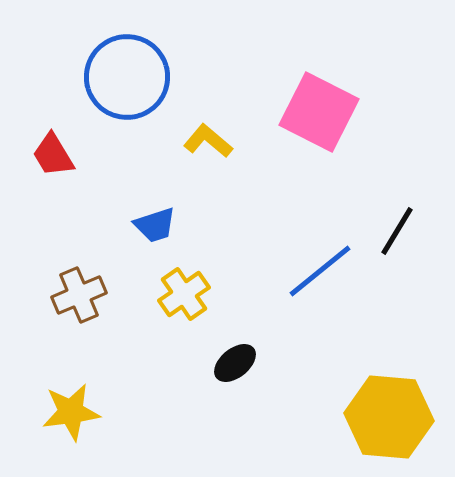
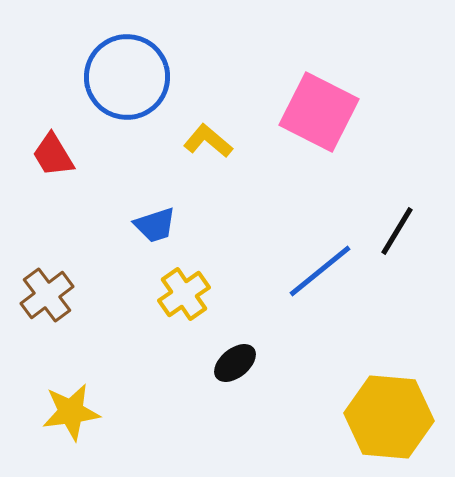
brown cross: moved 32 px left; rotated 14 degrees counterclockwise
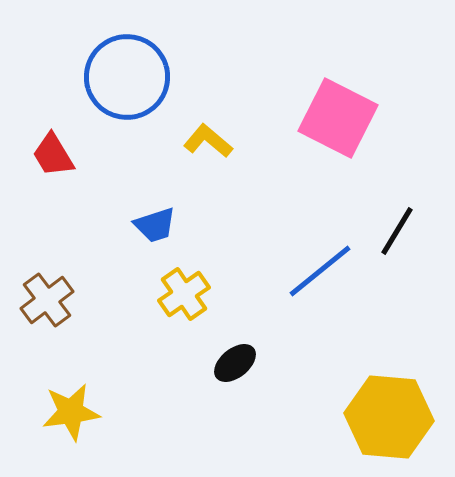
pink square: moved 19 px right, 6 px down
brown cross: moved 5 px down
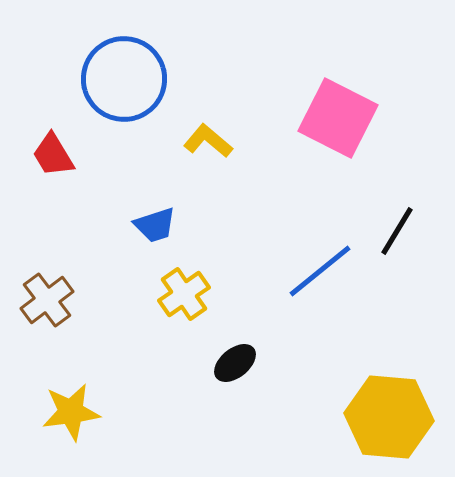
blue circle: moved 3 px left, 2 px down
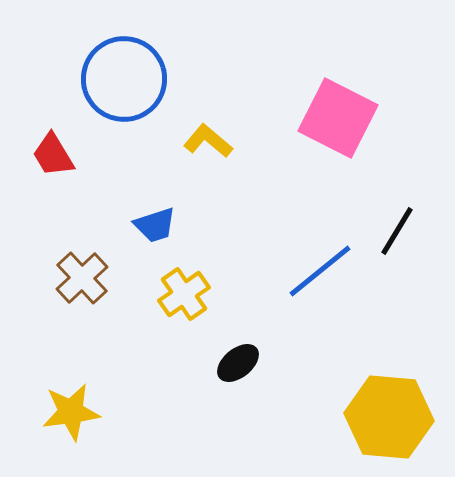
brown cross: moved 35 px right, 22 px up; rotated 6 degrees counterclockwise
black ellipse: moved 3 px right
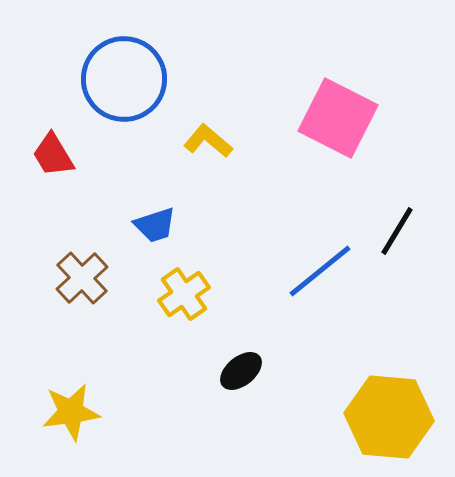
black ellipse: moved 3 px right, 8 px down
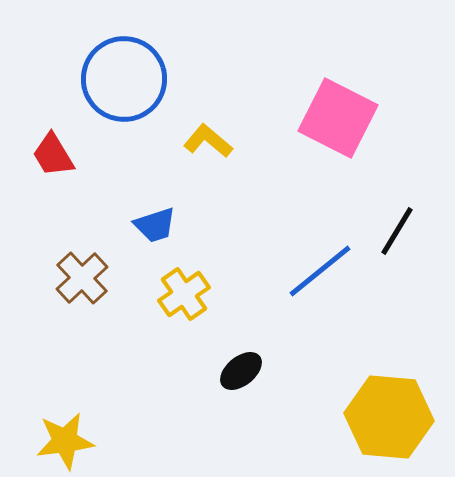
yellow star: moved 6 px left, 29 px down
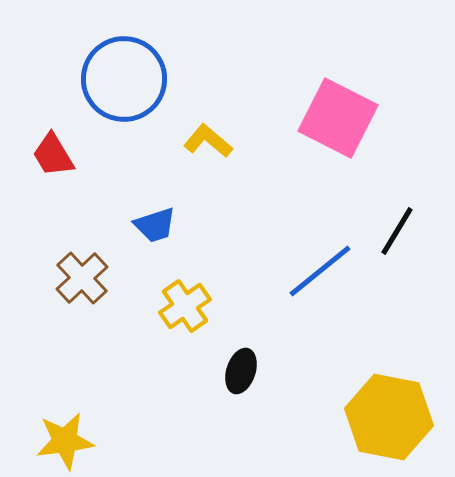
yellow cross: moved 1 px right, 12 px down
black ellipse: rotated 33 degrees counterclockwise
yellow hexagon: rotated 6 degrees clockwise
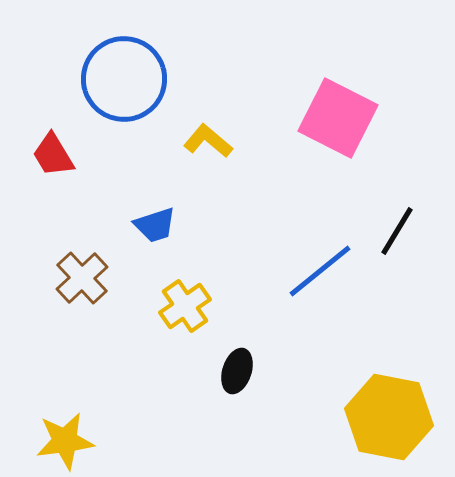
black ellipse: moved 4 px left
